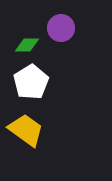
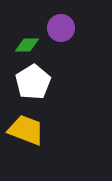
white pentagon: moved 2 px right
yellow trapezoid: rotated 15 degrees counterclockwise
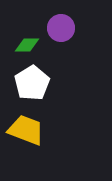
white pentagon: moved 1 px left, 1 px down
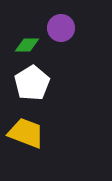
yellow trapezoid: moved 3 px down
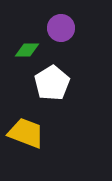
green diamond: moved 5 px down
white pentagon: moved 20 px right
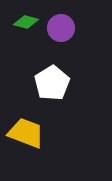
green diamond: moved 1 px left, 28 px up; rotated 15 degrees clockwise
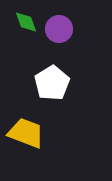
green diamond: rotated 55 degrees clockwise
purple circle: moved 2 px left, 1 px down
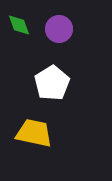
green diamond: moved 7 px left, 3 px down
yellow trapezoid: moved 8 px right; rotated 9 degrees counterclockwise
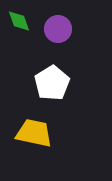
green diamond: moved 4 px up
purple circle: moved 1 px left
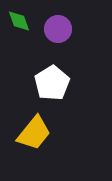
yellow trapezoid: rotated 117 degrees clockwise
